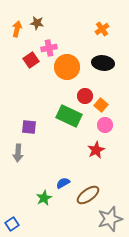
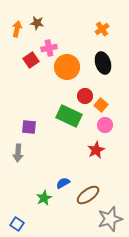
black ellipse: rotated 65 degrees clockwise
blue square: moved 5 px right; rotated 24 degrees counterclockwise
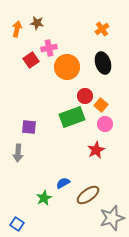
green rectangle: moved 3 px right, 1 px down; rotated 45 degrees counterclockwise
pink circle: moved 1 px up
gray star: moved 2 px right, 1 px up
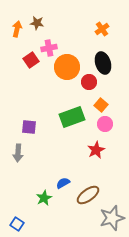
red circle: moved 4 px right, 14 px up
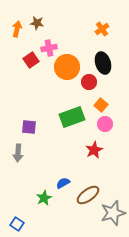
red star: moved 2 px left
gray star: moved 1 px right, 5 px up
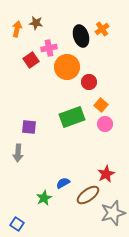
brown star: moved 1 px left
black ellipse: moved 22 px left, 27 px up
red star: moved 12 px right, 24 px down
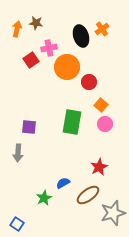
green rectangle: moved 5 px down; rotated 60 degrees counterclockwise
red star: moved 7 px left, 7 px up
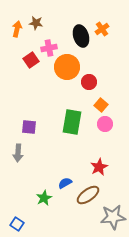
blue semicircle: moved 2 px right
gray star: moved 4 px down; rotated 10 degrees clockwise
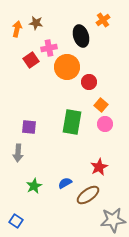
orange cross: moved 1 px right, 9 px up
green star: moved 10 px left, 12 px up
gray star: moved 3 px down
blue square: moved 1 px left, 3 px up
